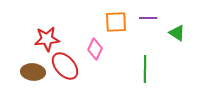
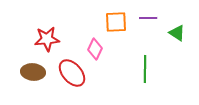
red ellipse: moved 7 px right, 7 px down
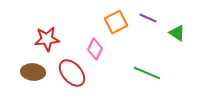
purple line: rotated 24 degrees clockwise
orange square: rotated 25 degrees counterclockwise
green line: moved 2 px right, 4 px down; rotated 68 degrees counterclockwise
